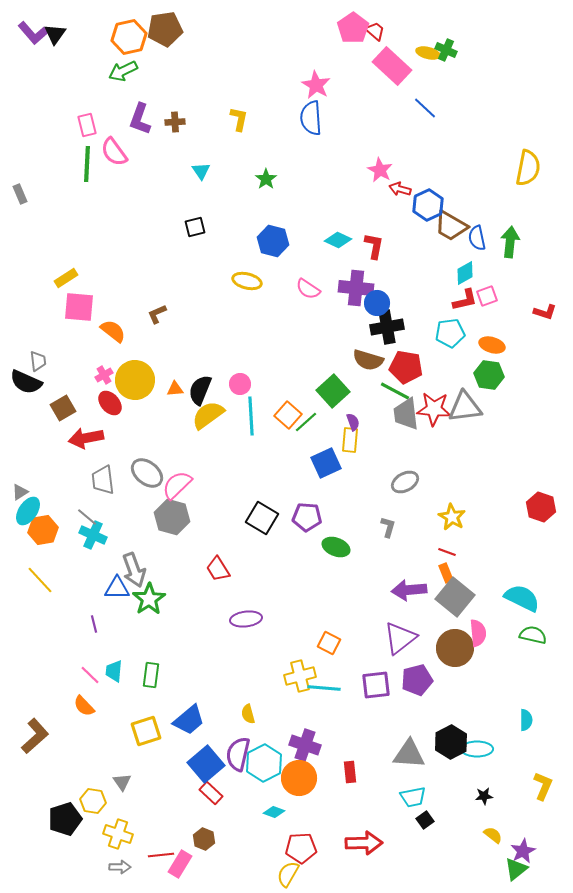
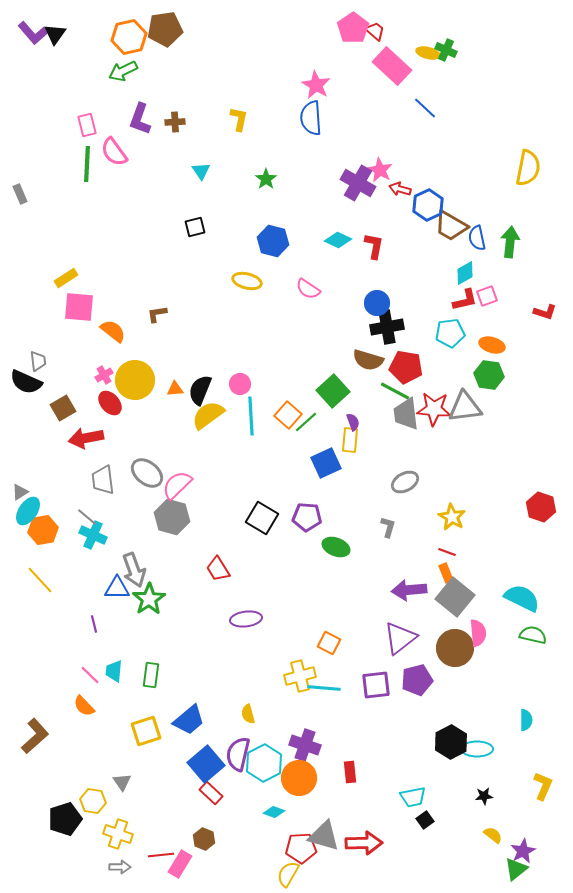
purple cross at (356, 288): moved 2 px right, 105 px up; rotated 24 degrees clockwise
brown L-shape at (157, 314): rotated 15 degrees clockwise
gray triangle at (409, 754): moved 85 px left, 82 px down; rotated 12 degrees clockwise
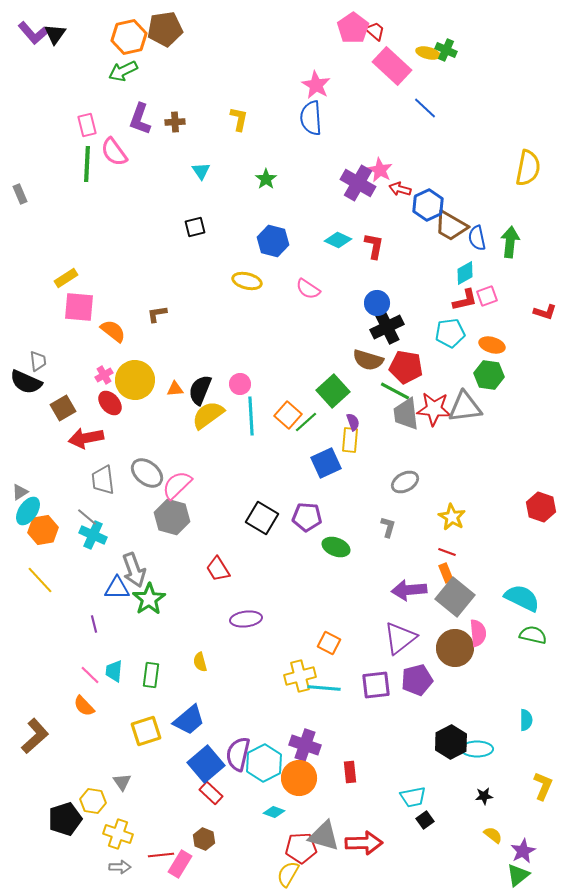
black cross at (387, 327): rotated 16 degrees counterclockwise
yellow semicircle at (248, 714): moved 48 px left, 52 px up
green triangle at (516, 869): moved 2 px right, 6 px down
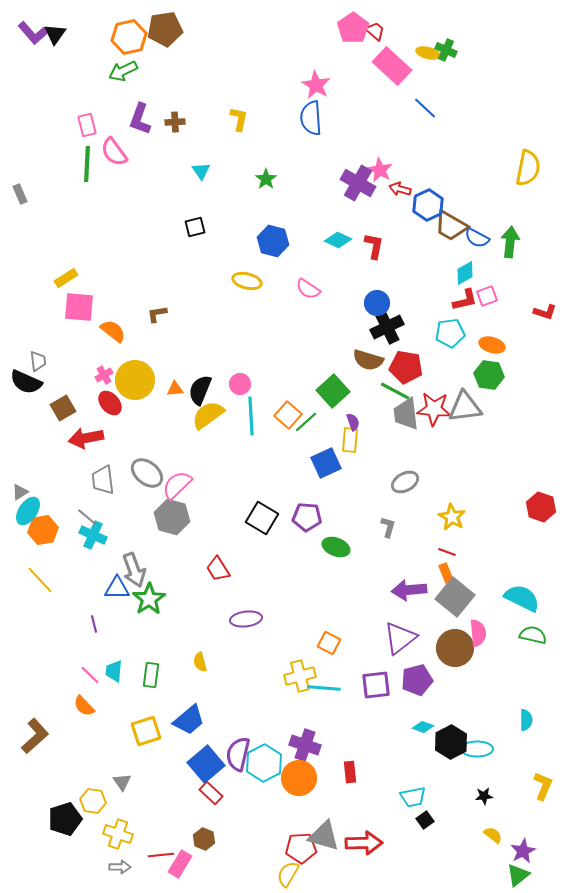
blue semicircle at (477, 238): rotated 50 degrees counterclockwise
cyan diamond at (274, 812): moved 149 px right, 85 px up
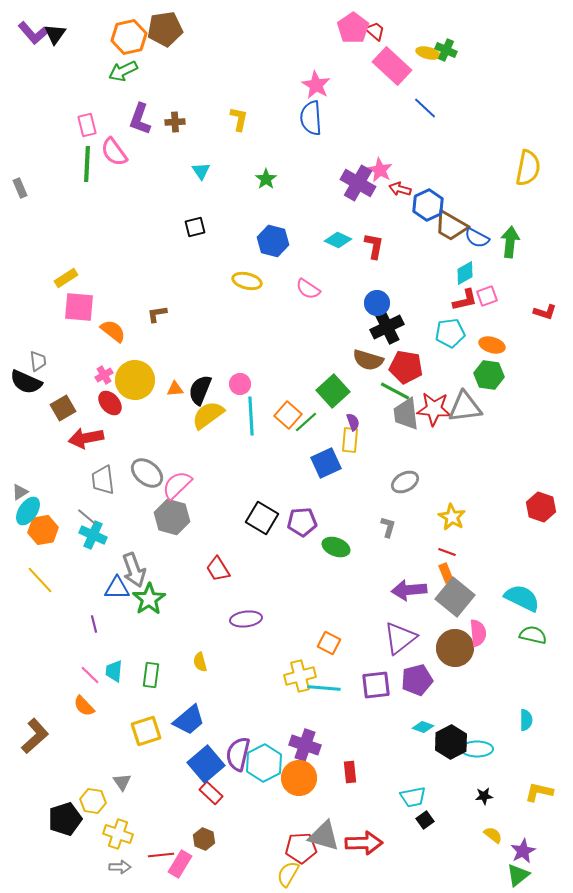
gray rectangle at (20, 194): moved 6 px up
purple pentagon at (307, 517): moved 5 px left, 5 px down; rotated 8 degrees counterclockwise
yellow L-shape at (543, 786): moved 4 px left, 6 px down; rotated 100 degrees counterclockwise
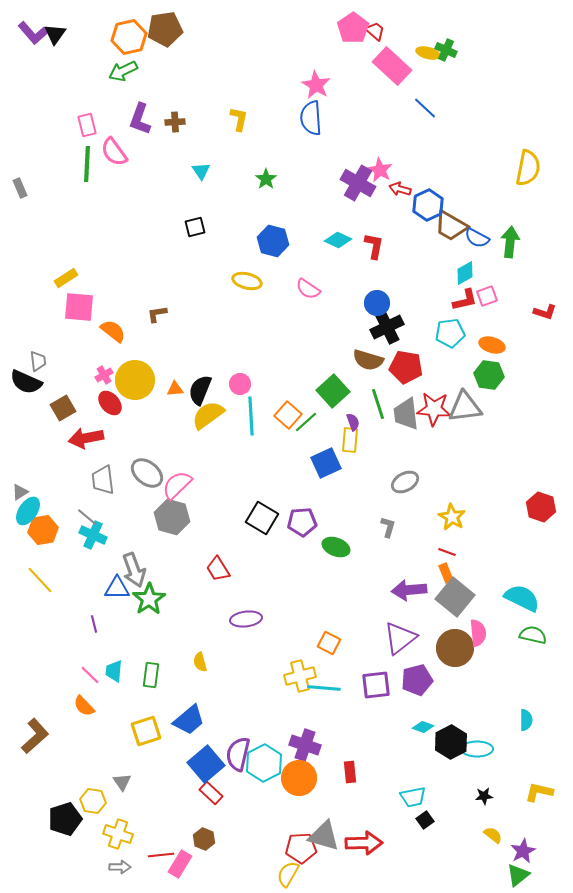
green line at (395, 391): moved 17 px left, 13 px down; rotated 44 degrees clockwise
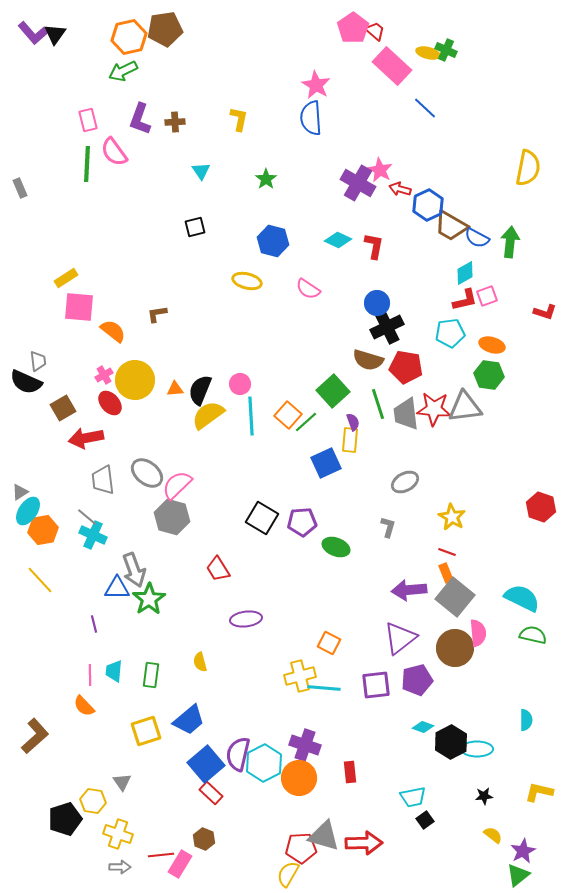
pink rectangle at (87, 125): moved 1 px right, 5 px up
pink line at (90, 675): rotated 45 degrees clockwise
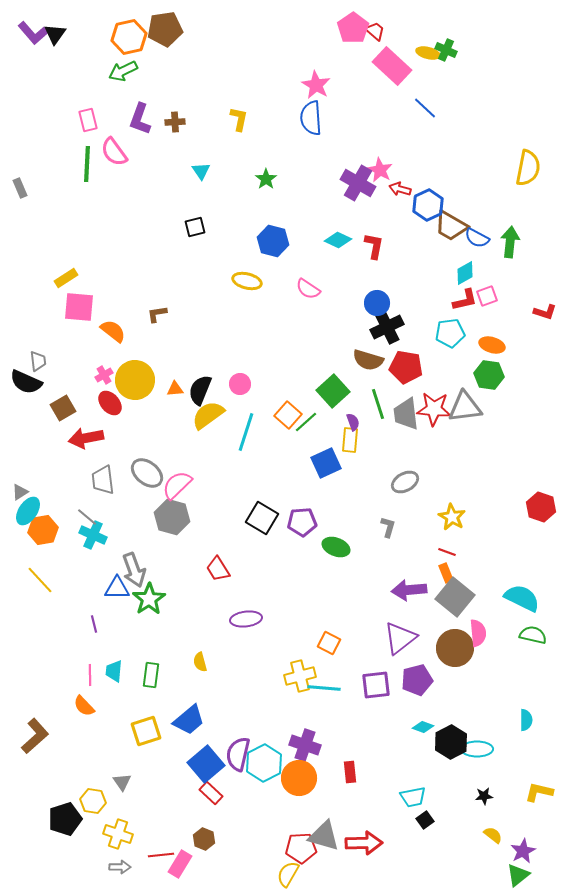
cyan line at (251, 416): moved 5 px left, 16 px down; rotated 21 degrees clockwise
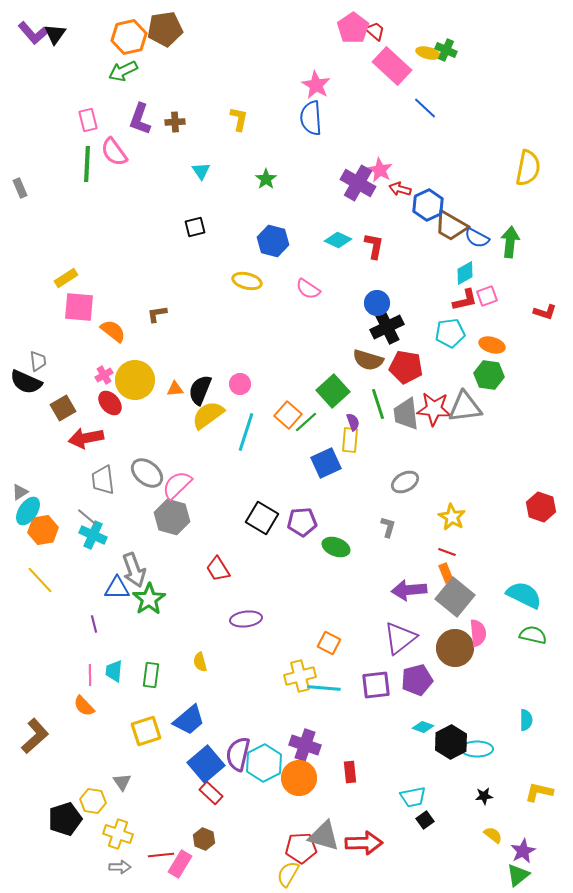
cyan semicircle at (522, 598): moved 2 px right, 3 px up
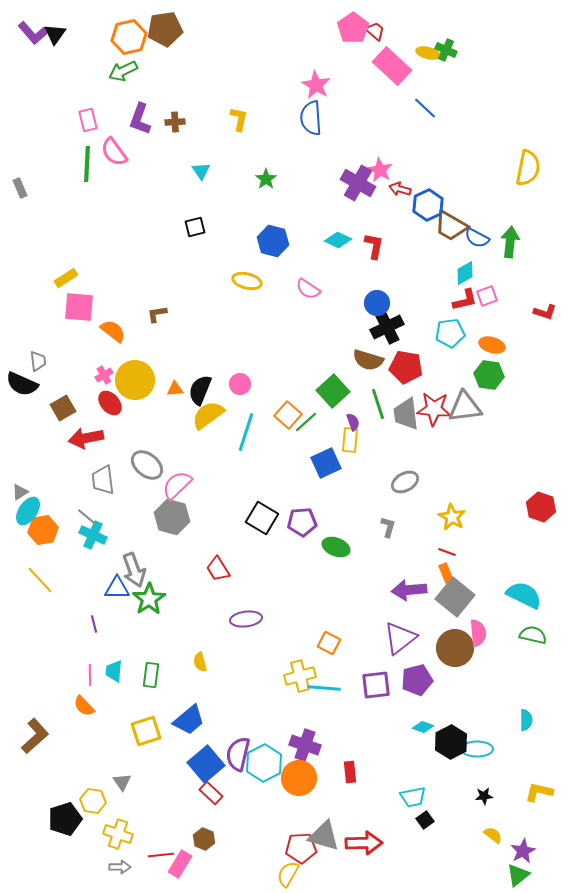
black semicircle at (26, 382): moved 4 px left, 2 px down
gray ellipse at (147, 473): moved 8 px up
